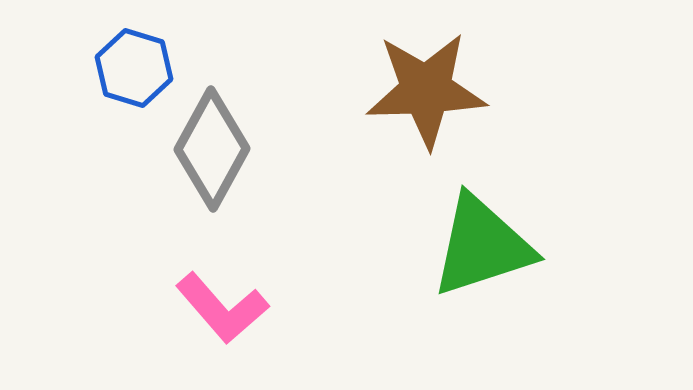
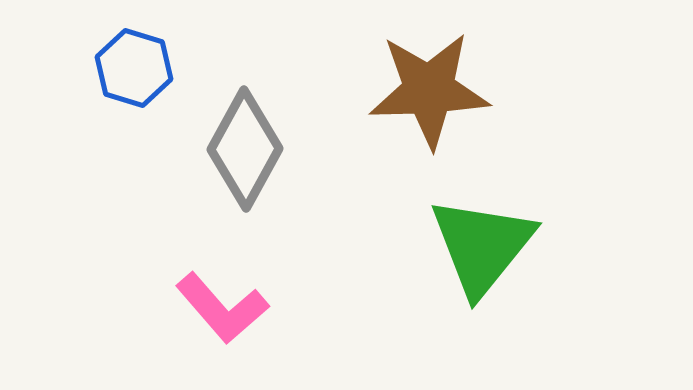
brown star: moved 3 px right
gray diamond: moved 33 px right
green triangle: rotated 33 degrees counterclockwise
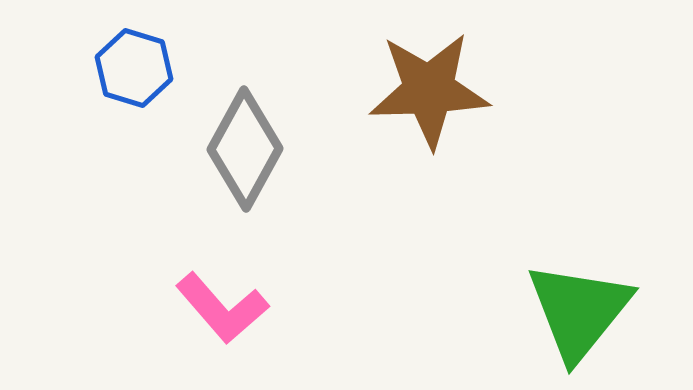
green triangle: moved 97 px right, 65 px down
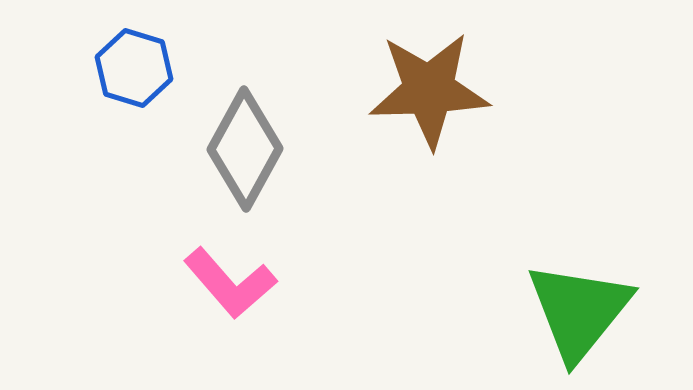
pink L-shape: moved 8 px right, 25 px up
